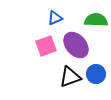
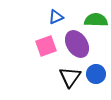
blue triangle: moved 1 px right, 1 px up
purple ellipse: moved 1 px right, 1 px up; rotated 8 degrees clockwise
black triangle: rotated 35 degrees counterclockwise
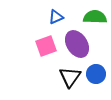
green semicircle: moved 1 px left, 3 px up
